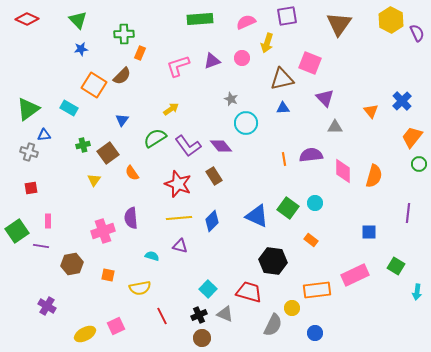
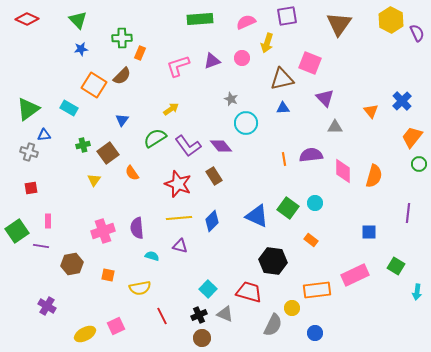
green cross at (124, 34): moved 2 px left, 4 px down
purple semicircle at (131, 218): moved 6 px right, 10 px down
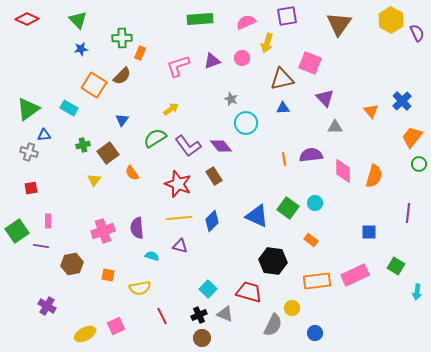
orange rectangle at (317, 290): moved 9 px up
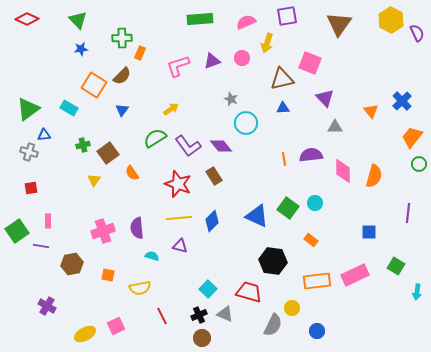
blue triangle at (122, 120): moved 10 px up
blue circle at (315, 333): moved 2 px right, 2 px up
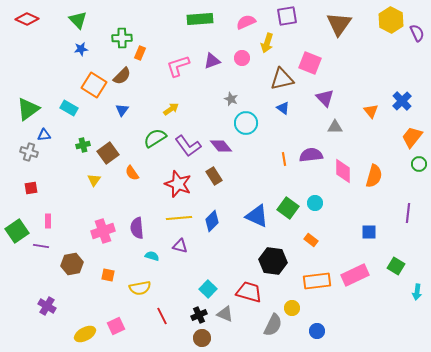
blue triangle at (283, 108): rotated 40 degrees clockwise
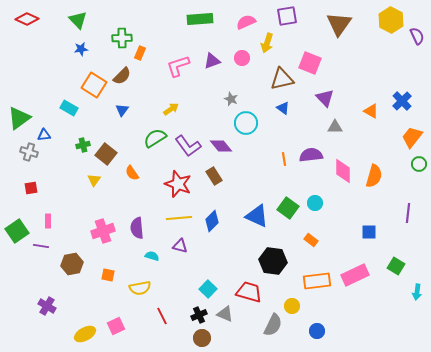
purple semicircle at (417, 33): moved 3 px down
green triangle at (28, 109): moved 9 px left, 9 px down
orange triangle at (371, 111): rotated 21 degrees counterclockwise
brown square at (108, 153): moved 2 px left, 1 px down; rotated 15 degrees counterclockwise
yellow circle at (292, 308): moved 2 px up
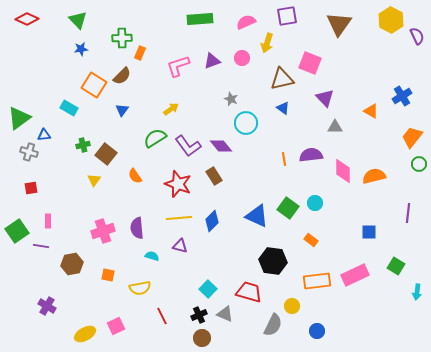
blue cross at (402, 101): moved 5 px up; rotated 12 degrees clockwise
orange semicircle at (132, 173): moved 3 px right, 3 px down
orange semicircle at (374, 176): rotated 120 degrees counterclockwise
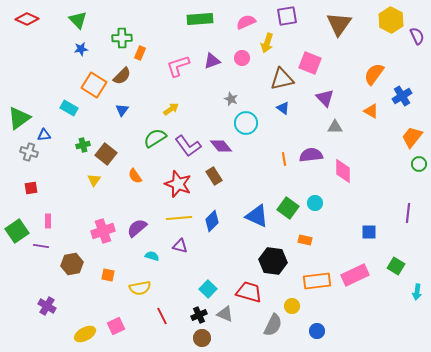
orange semicircle at (374, 176): moved 102 px up; rotated 40 degrees counterclockwise
purple semicircle at (137, 228): rotated 55 degrees clockwise
orange rectangle at (311, 240): moved 6 px left; rotated 24 degrees counterclockwise
